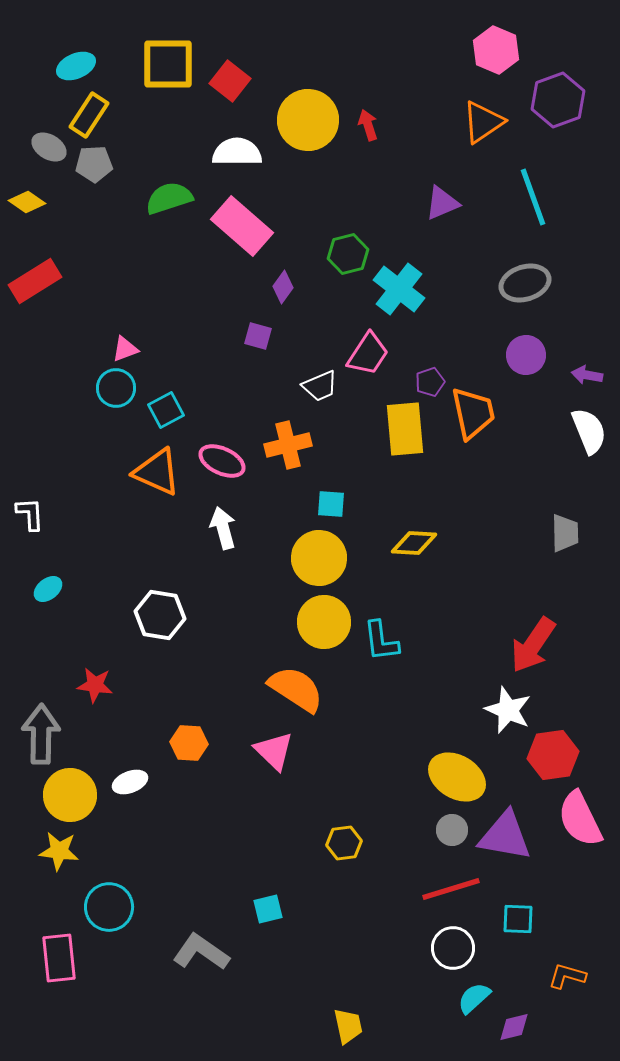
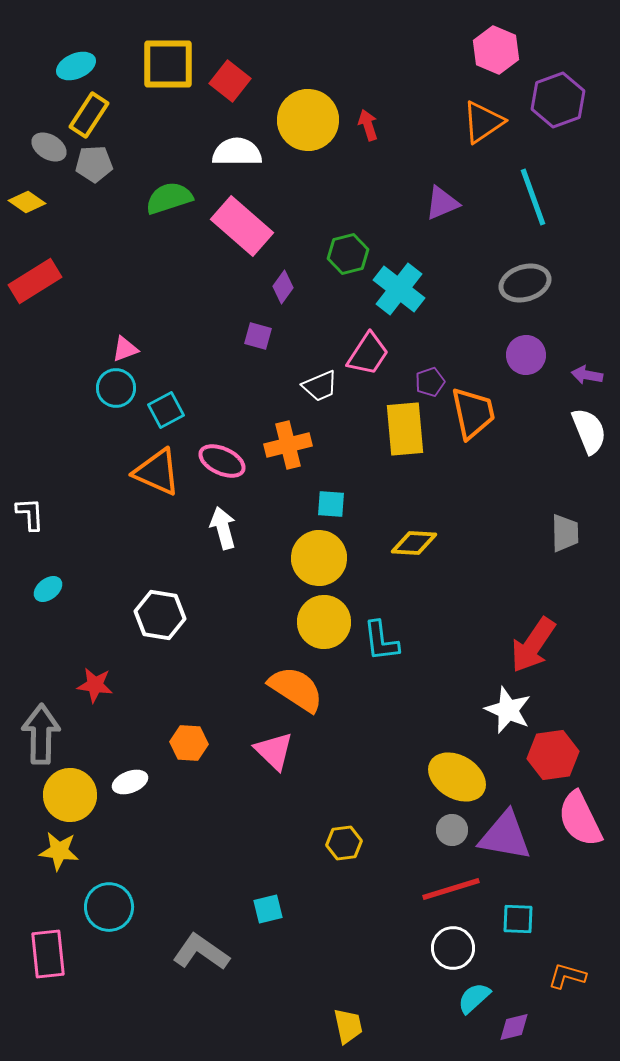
pink rectangle at (59, 958): moved 11 px left, 4 px up
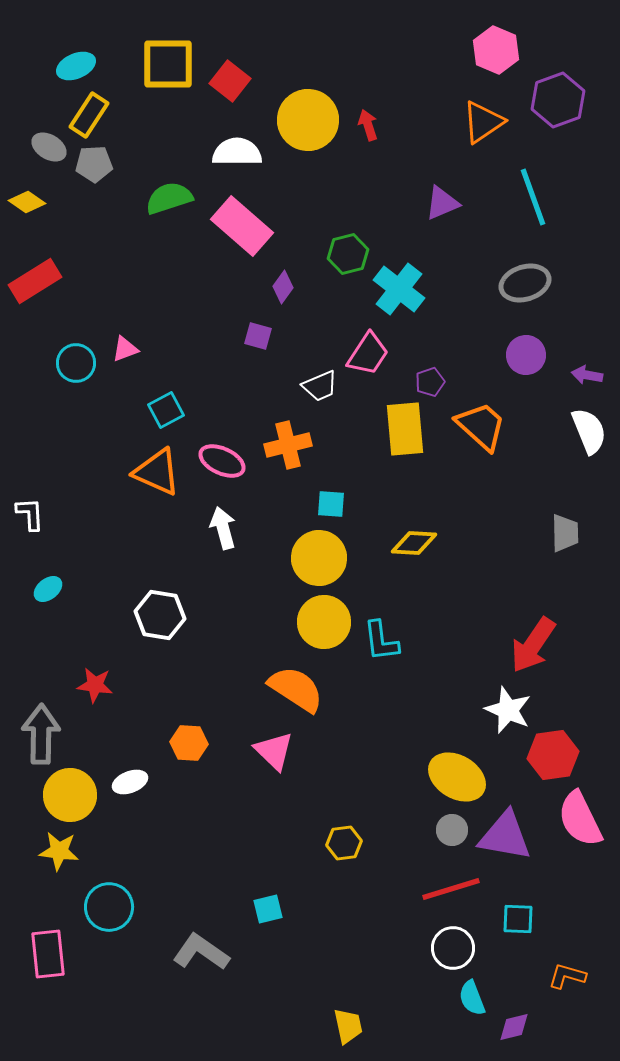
cyan circle at (116, 388): moved 40 px left, 25 px up
orange trapezoid at (473, 413): moved 8 px right, 13 px down; rotated 36 degrees counterclockwise
cyan semicircle at (474, 998): moved 2 px left; rotated 69 degrees counterclockwise
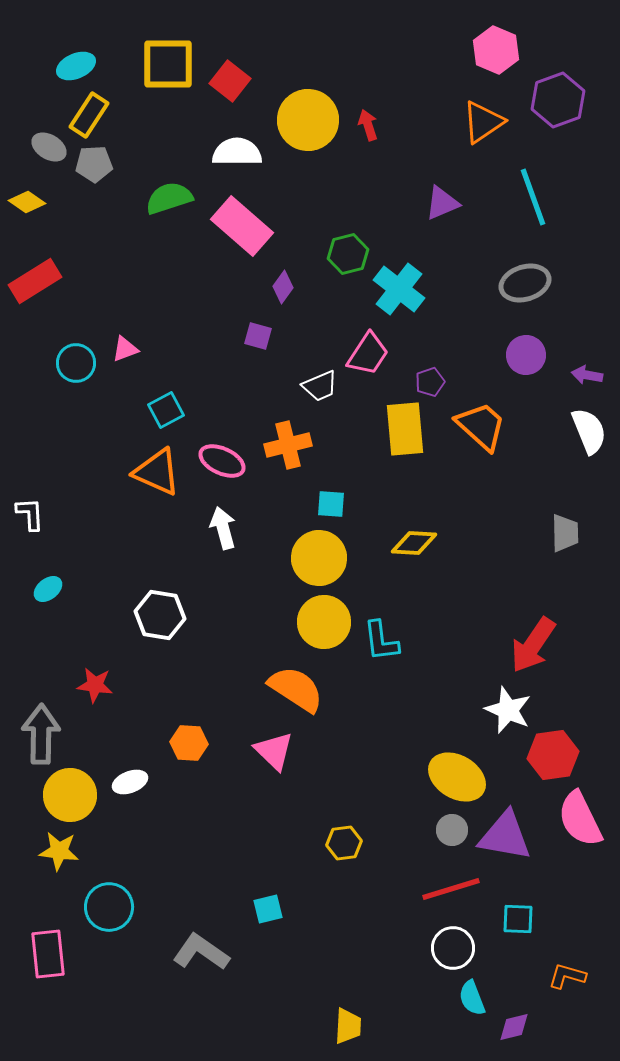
yellow trapezoid at (348, 1026): rotated 15 degrees clockwise
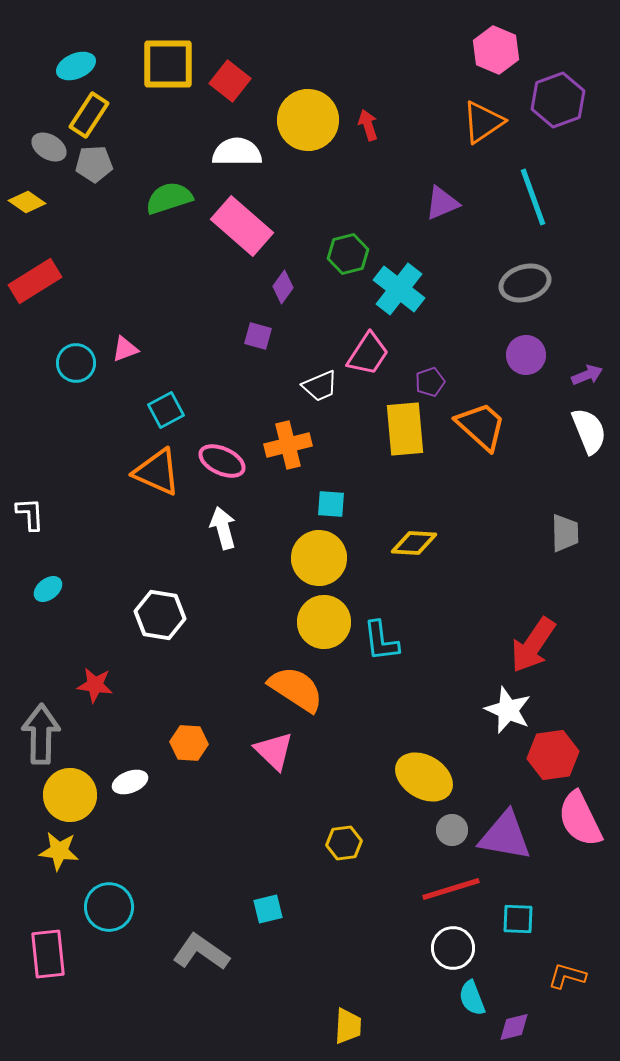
purple arrow at (587, 375): rotated 148 degrees clockwise
yellow ellipse at (457, 777): moved 33 px left
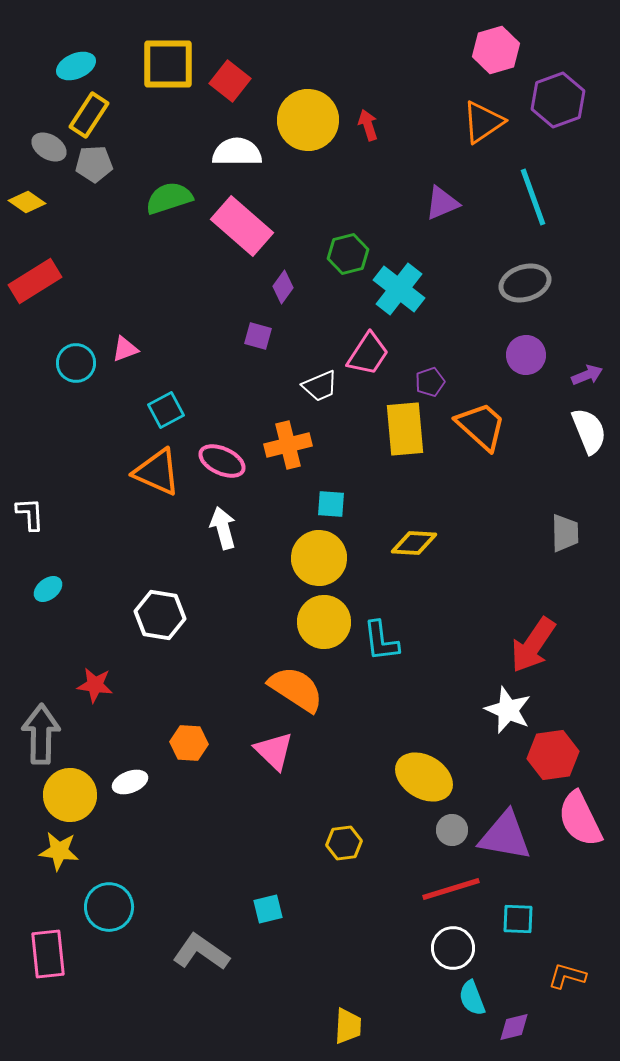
pink hexagon at (496, 50): rotated 21 degrees clockwise
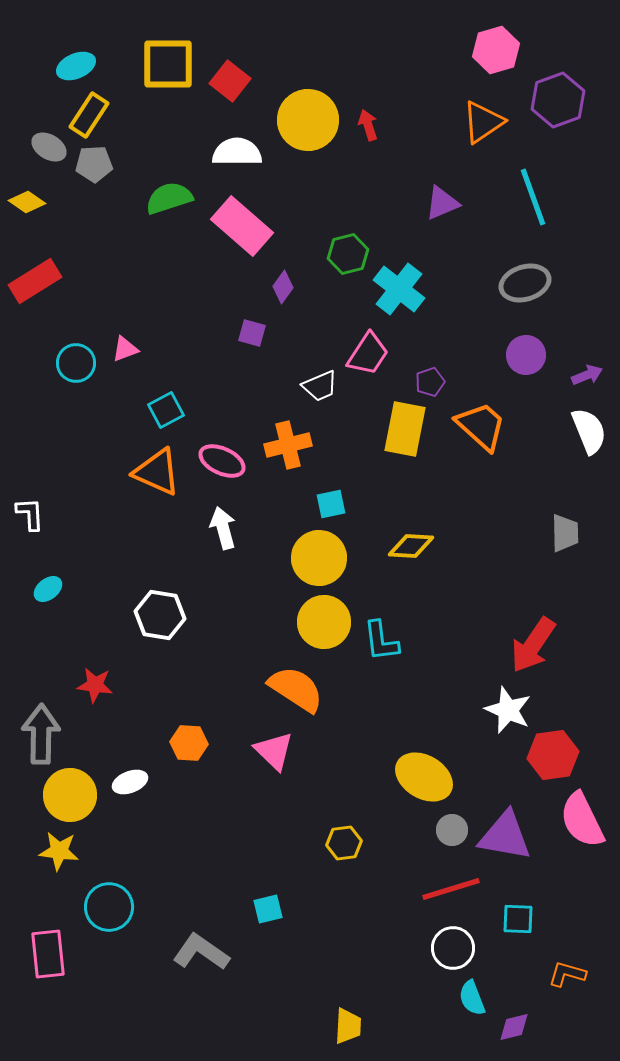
purple square at (258, 336): moved 6 px left, 3 px up
yellow rectangle at (405, 429): rotated 16 degrees clockwise
cyan square at (331, 504): rotated 16 degrees counterclockwise
yellow diamond at (414, 543): moved 3 px left, 3 px down
pink semicircle at (580, 819): moved 2 px right, 1 px down
orange L-shape at (567, 976): moved 2 px up
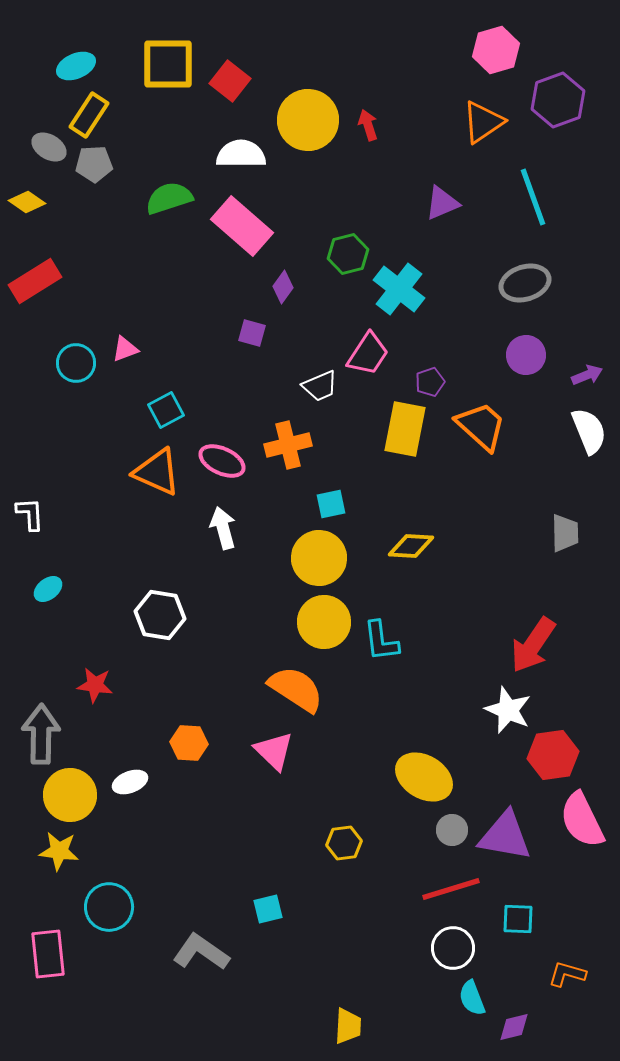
white semicircle at (237, 152): moved 4 px right, 2 px down
